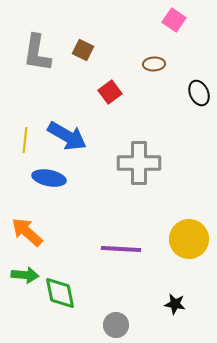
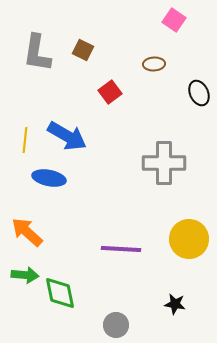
gray cross: moved 25 px right
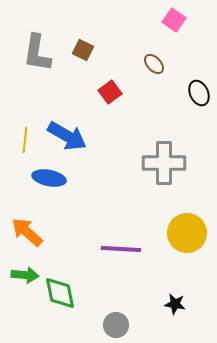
brown ellipse: rotated 50 degrees clockwise
yellow circle: moved 2 px left, 6 px up
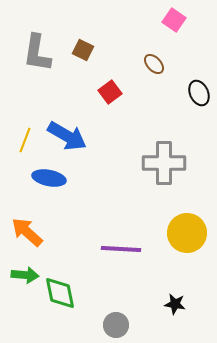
yellow line: rotated 15 degrees clockwise
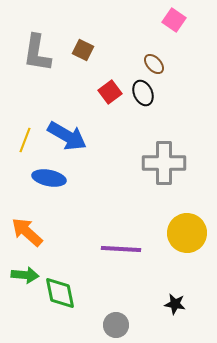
black ellipse: moved 56 px left
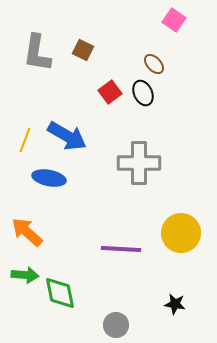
gray cross: moved 25 px left
yellow circle: moved 6 px left
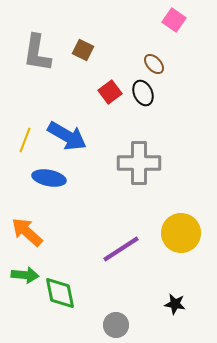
purple line: rotated 36 degrees counterclockwise
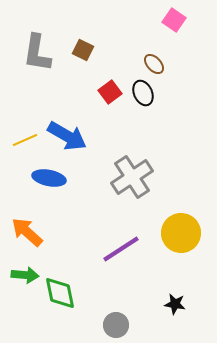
yellow line: rotated 45 degrees clockwise
gray cross: moved 7 px left, 14 px down; rotated 33 degrees counterclockwise
